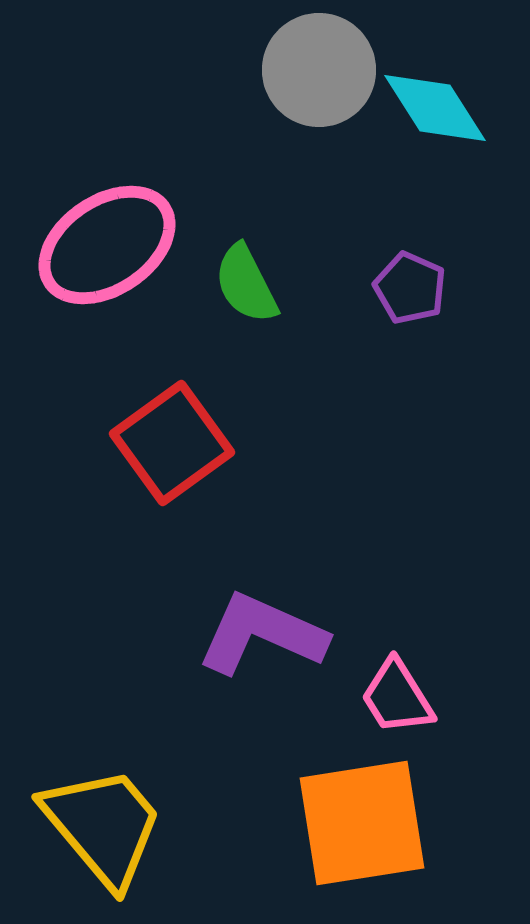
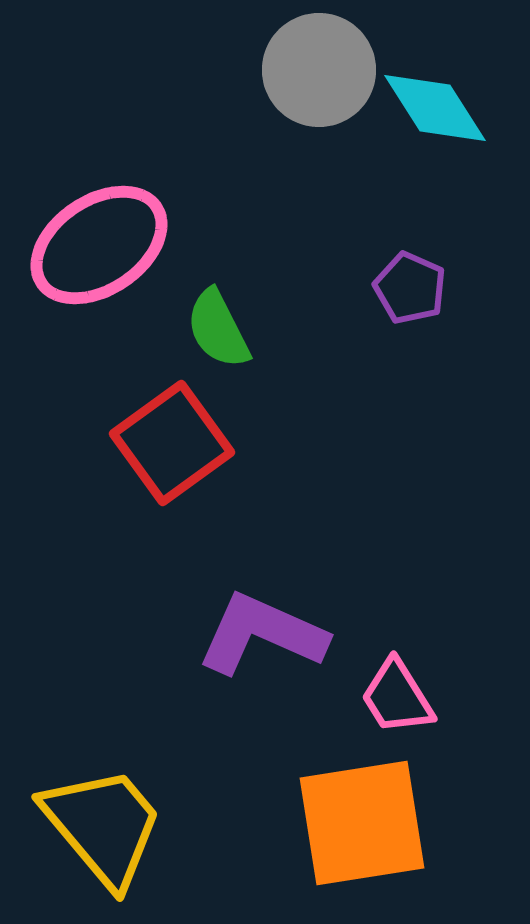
pink ellipse: moved 8 px left
green semicircle: moved 28 px left, 45 px down
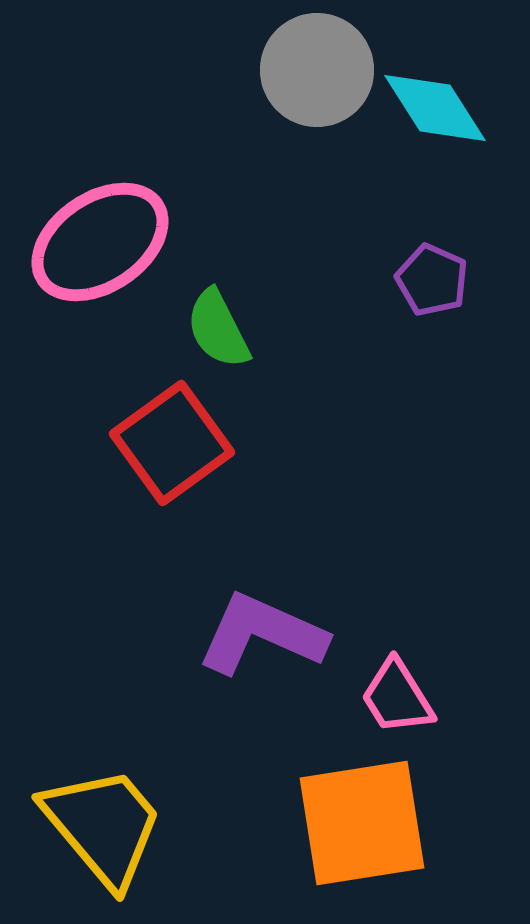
gray circle: moved 2 px left
pink ellipse: moved 1 px right, 3 px up
purple pentagon: moved 22 px right, 8 px up
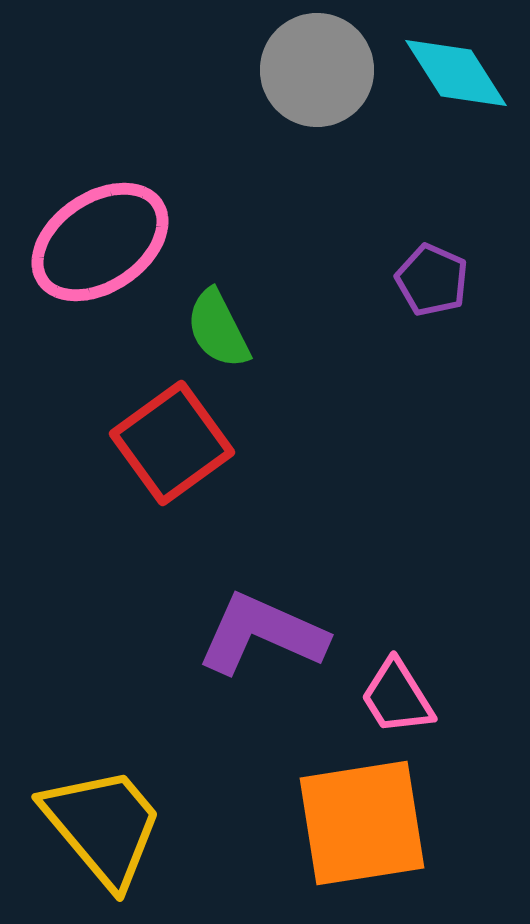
cyan diamond: moved 21 px right, 35 px up
